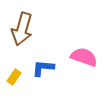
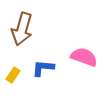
yellow rectangle: moved 1 px left, 2 px up
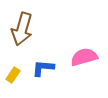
pink semicircle: rotated 36 degrees counterclockwise
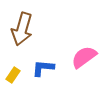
pink semicircle: rotated 20 degrees counterclockwise
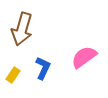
blue L-shape: rotated 110 degrees clockwise
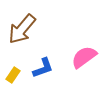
brown arrow: rotated 24 degrees clockwise
blue L-shape: rotated 45 degrees clockwise
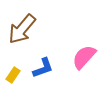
pink semicircle: rotated 12 degrees counterclockwise
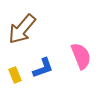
pink semicircle: moved 3 px left, 1 px up; rotated 116 degrees clockwise
yellow rectangle: moved 2 px right; rotated 56 degrees counterclockwise
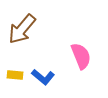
blue L-shape: moved 9 px down; rotated 60 degrees clockwise
yellow rectangle: rotated 63 degrees counterclockwise
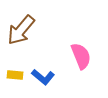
brown arrow: moved 1 px left, 1 px down
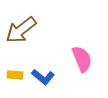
brown arrow: rotated 12 degrees clockwise
pink semicircle: moved 1 px right, 3 px down
